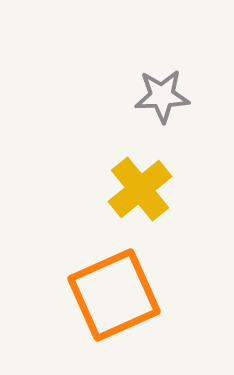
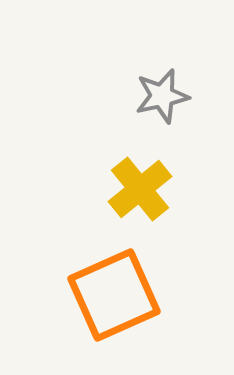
gray star: rotated 10 degrees counterclockwise
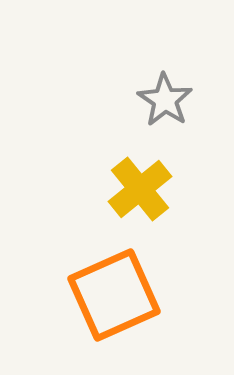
gray star: moved 3 px right, 4 px down; rotated 26 degrees counterclockwise
